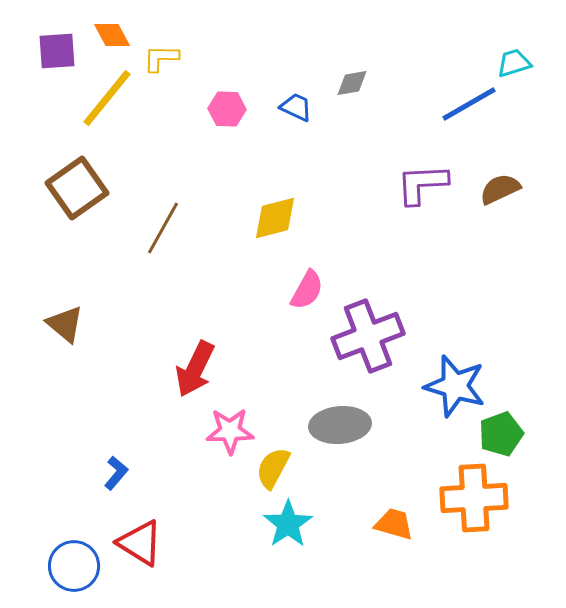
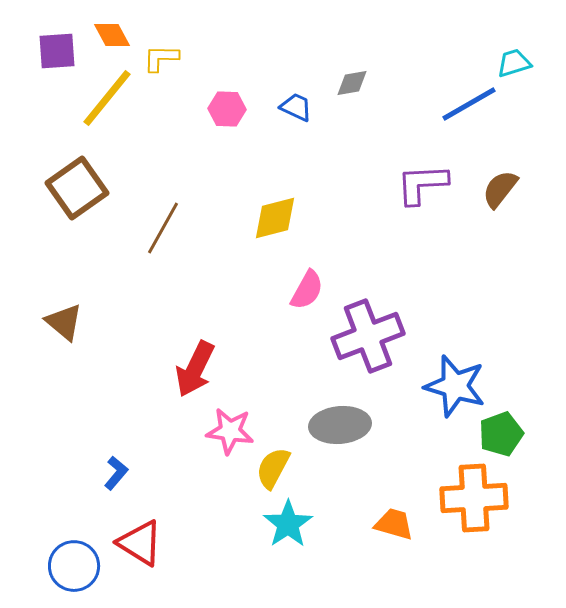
brown semicircle: rotated 27 degrees counterclockwise
brown triangle: moved 1 px left, 2 px up
pink star: rotated 9 degrees clockwise
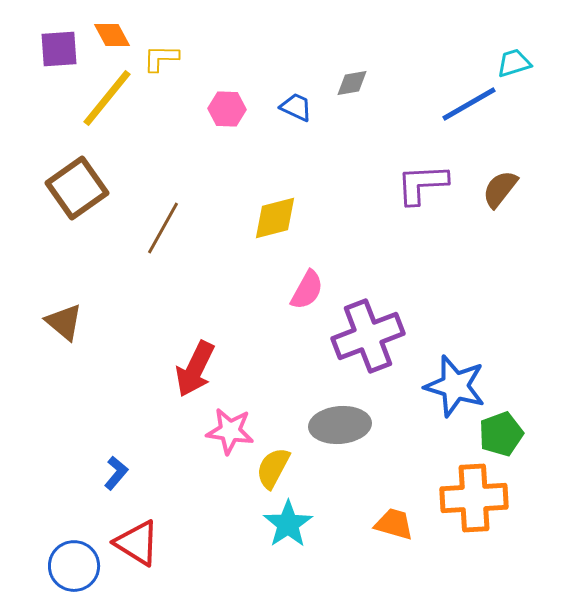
purple square: moved 2 px right, 2 px up
red triangle: moved 3 px left
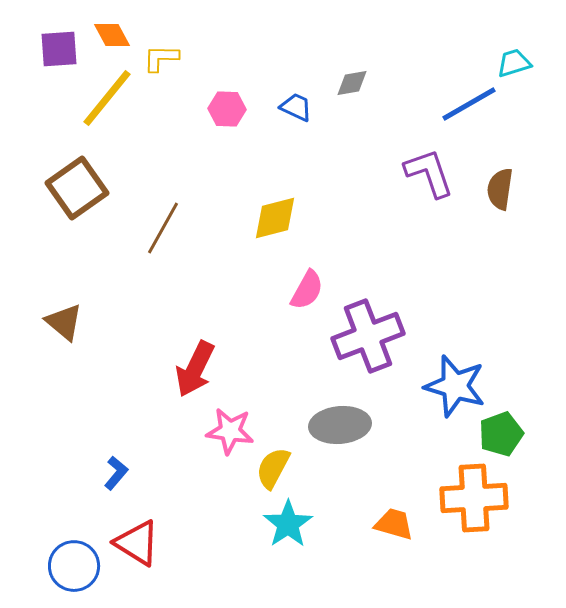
purple L-shape: moved 7 px right, 11 px up; rotated 74 degrees clockwise
brown semicircle: rotated 30 degrees counterclockwise
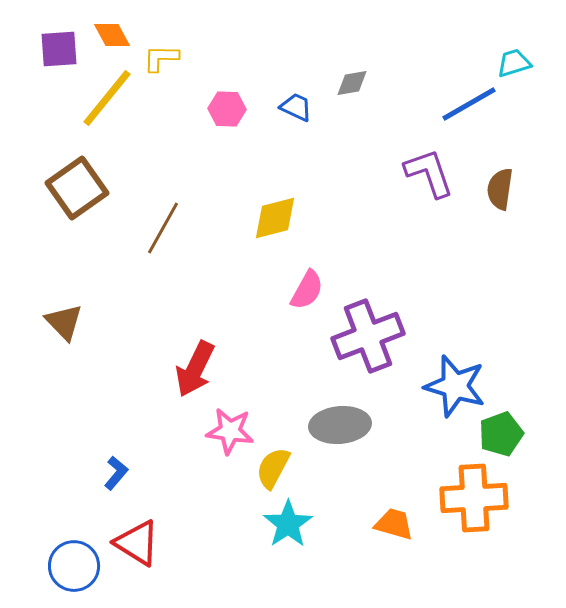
brown triangle: rotated 6 degrees clockwise
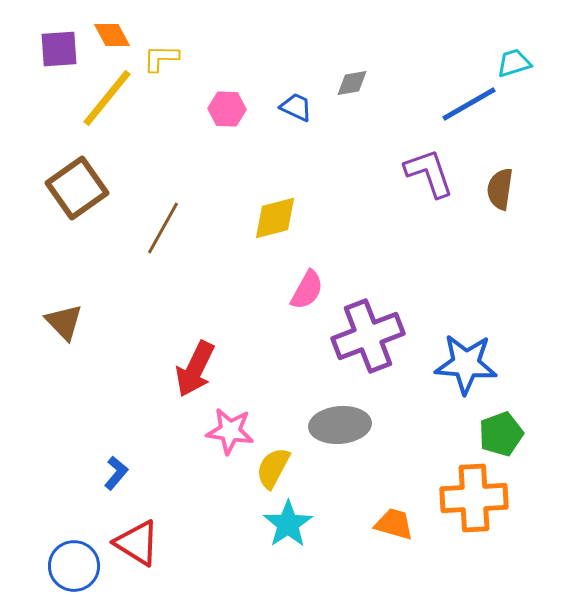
blue star: moved 11 px right, 22 px up; rotated 12 degrees counterclockwise
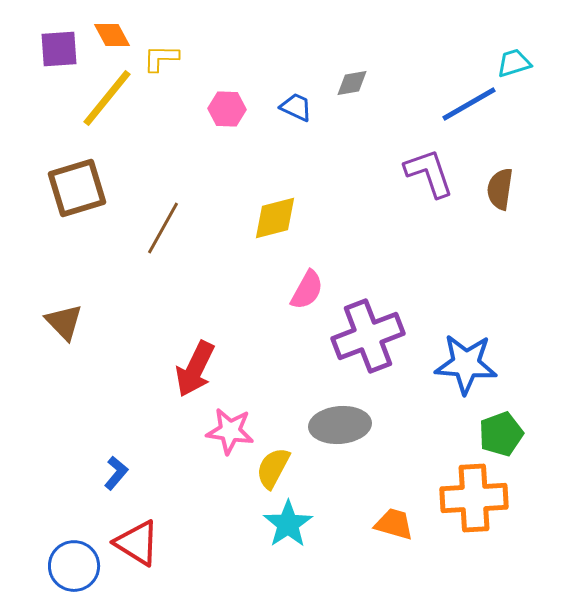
brown square: rotated 18 degrees clockwise
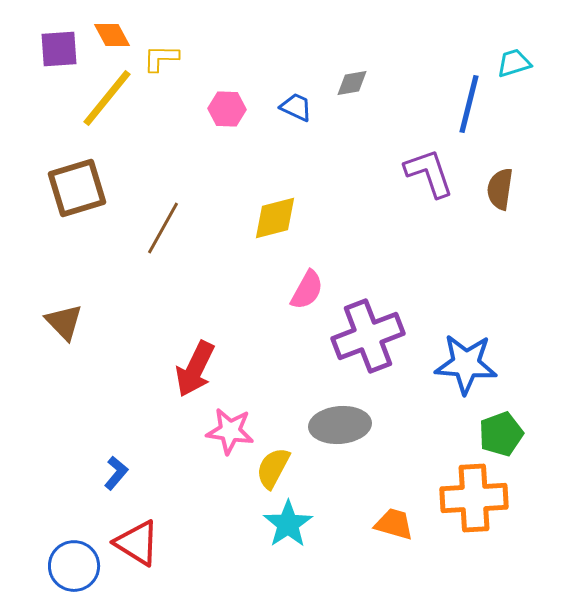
blue line: rotated 46 degrees counterclockwise
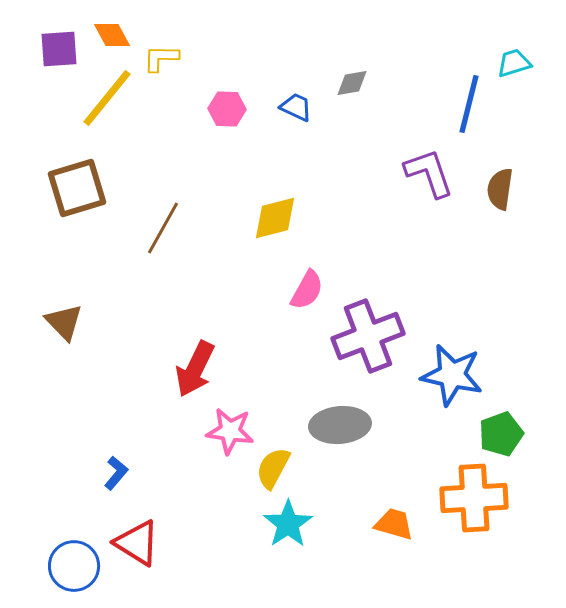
blue star: moved 14 px left, 11 px down; rotated 8 degrees clockwise
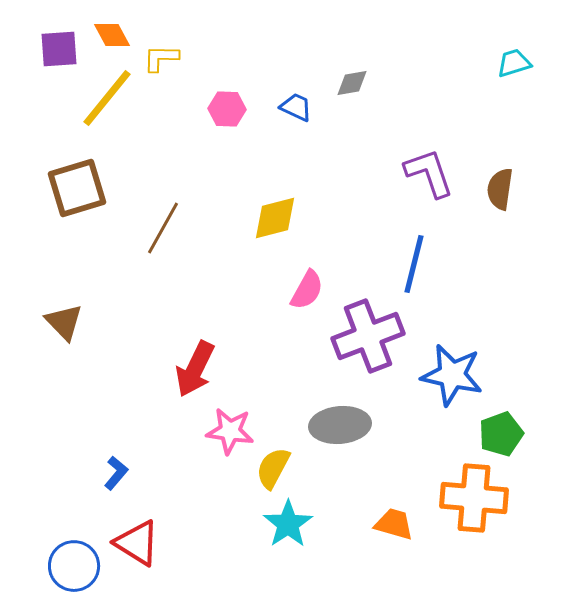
blue line: moved 55 px left, 160 px down
orange cross: rotated 8 degrees clockwise
